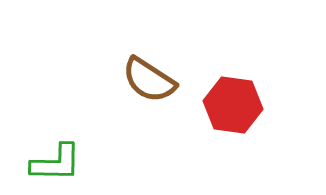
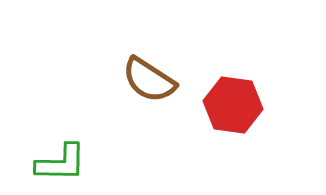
green L-shape: moved 5 px right
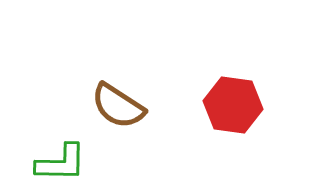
brown semicircle: moved 31 px left, 26 px down
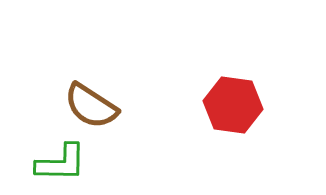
brown semicircle: moved 27 px left
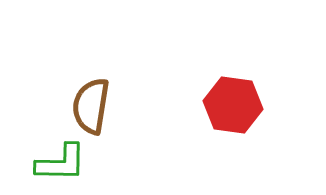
brown semicircle: rotated 66 degrees clockwise
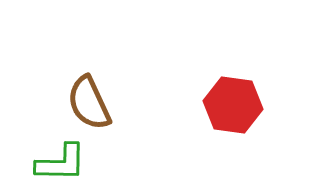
brown semicircle: moved 2 px left, 3 px up; rotated 34 degrees counterclockwise
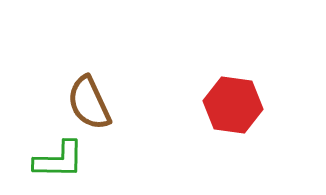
green L-shape: moved 2 px left, 3 px up
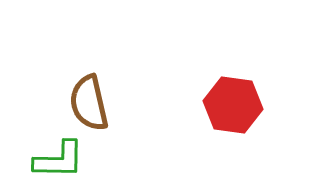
brown semicircle: rotated 12 degrees clockwise
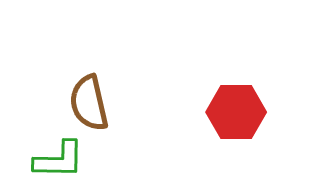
red hexagon: moved 3 px right, 7 px down; rotated 8 degrees counterclockwise
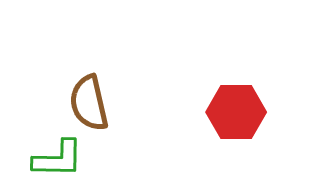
green L-shape: moved 1 px left, 1 px up
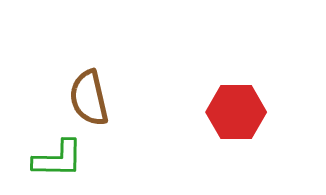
brown semicircle: moved 5 px up
